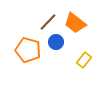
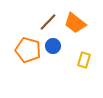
blue circle: moved 3 px left, 4 px down
yellow rectangle: rotated 21 degrees counterclockwise
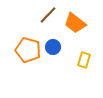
brown line: moved 7 px up
blue circle: moved 1 px down
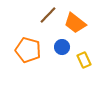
blue circle: moved 9 px right
yellow rectangle: rotated 42 degrees counterclockwise
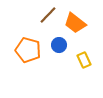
blue circle: moved 3 px left, 2 px up
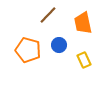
orange trapezoid: moved 8 px right; rotated 40 degrees clockwise
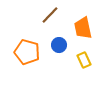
brown line: moved 2 px right
orange trapezoid: moved 5 px down
orange pentagon: moved 1 px left, 2 px down
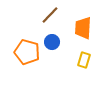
orange trapezoid: rotated 15 degrees clockwise
blue circle: moved 7 px left, 3 px up
yellow rectangle: rotated 42 degrees clockwise
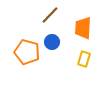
yellow rectangle: moved 1 px up
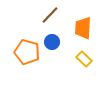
yellow rectangle: rotated 63 degrees counterclockwise
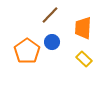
orange pentagon: moved 1 px up; rotated 20 degrees clockwise
